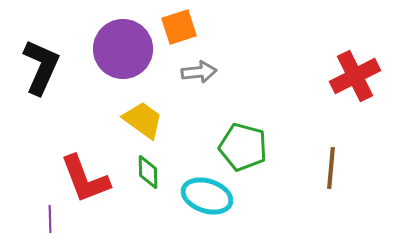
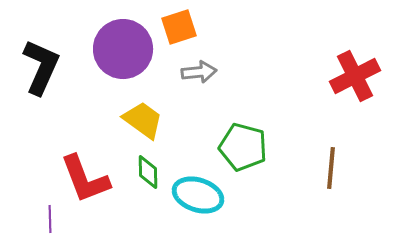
cyan ellipse: moved 9 px left, 1 px up
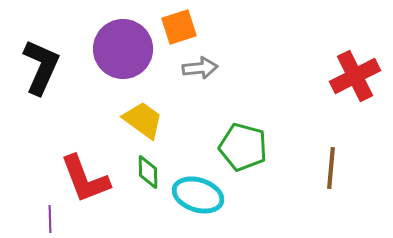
gray arrow: moved 1 px right, 4 px up
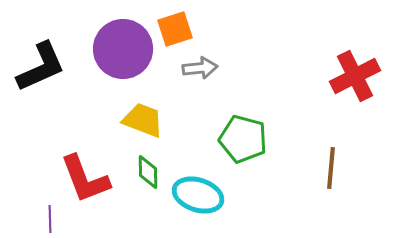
orange square: moved 4 px left, 2 px down
black L-shape: rotated 42 degrees clockwise
yellow trapezoid: rotated 15 degrees counterclockwise
green pentagon: moved 8 px up
